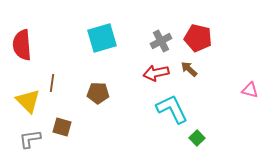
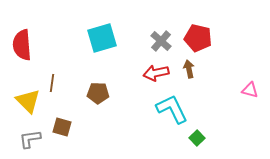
gray cross: rotated 20 degrees counterclockwise
brown arrow: rotated 36 degrees clockwise
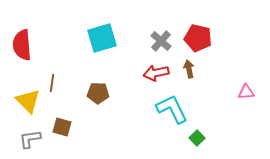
pink triangle: moved 4 px left, 2 px down; rotated 18 degrees counterclockwise
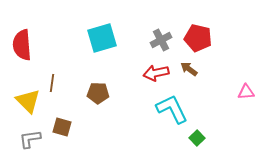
gray cross: moved 1 px up; rotated 20 degrees clockwise
brown arrow: rotated 42 degrees counterclockwise
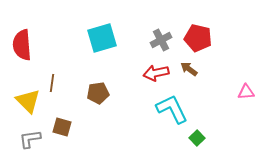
brown pentagon: rotated 10 degrees counterclockwise
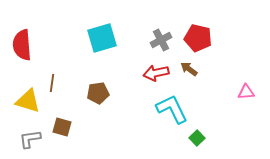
yellow triangle: rotated 28 degrees counterclockwise
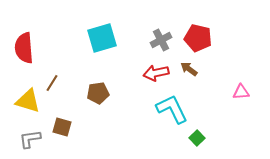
red semicircle: moved 2 px right, 3 px down
brown line: rotated 24 degrees clockwise
pink triangle: moved 5 px left
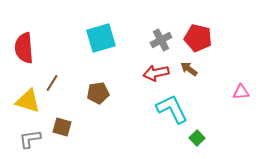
cyan square: moved 1 px left
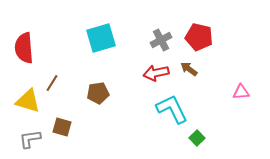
red pentagon: moved 1 px right, 1 px up
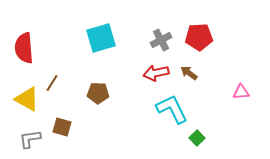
red pentagon: rotated 16 degrees counterclockwise
brown arrow: moved 4 px down
brown pentagon: rotated 10 degrees clockwise
yellow triangle: moved 1 px left, 2 px up; rotated 12 degrees clockwise
